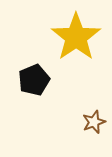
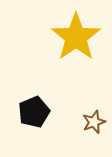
black pentagon: moved 32 px down
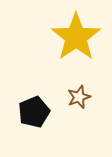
brown star: moved 15 px left, 25 px up
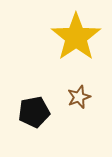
black pentagon: rotated 12 degrees clockwise
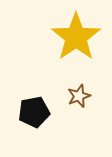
brown star: moved 1 px up
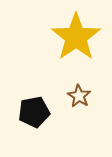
brown star: rotated 20 degrees counterclockwise
